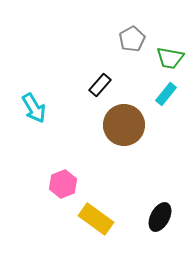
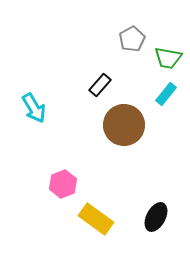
green trapezoid: moved 2 px left
black ellipse: moved 4 px left
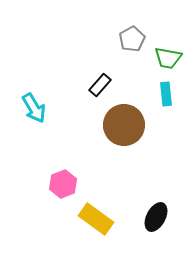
cyan rectangle: rotated 45 degrees counterclockwise
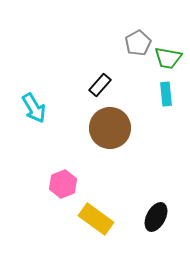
gray pentagon: moved 6 px right, 4 px down
brown circle: moved 14 px left, 3 px down
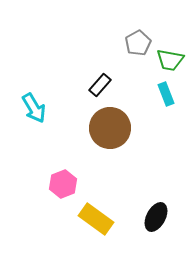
green trapezoid: moved 2 px right, 2 px down
cyan rectangle: rotated 15 degrees counterclockwise
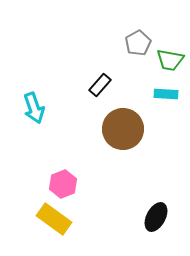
cyan rectangle: rotated 65 degrees counterclockwise
cyan arrow: rotated 12 degrees clockwise
brown circle: moved 13 px right, 1 px down
yellow rectangle: moved 42 px left
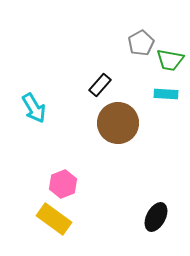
gray pentagon: moved 3 px right
cyan arrow: rotated 12 degrees counterclockwise
brown circle: moved 5 px left, 6 px up
